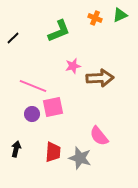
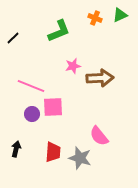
pink line: moved 2 px left
pink square: rotated 10 degrees clockwise
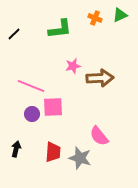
green L-shape: moved 1 px right, 2 px up; rotated 15 degrees clockwise
black line: moved 1 px right, 4 px up
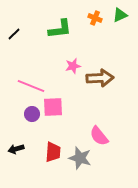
black arrow: rotated 119 degrees counterclockwise
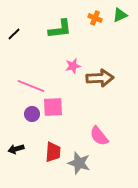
gray star: moved 1 px left, 5 px down
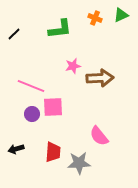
green triangle: moved 1 px right
gray star: rotated 20 degrees counterclockwise
